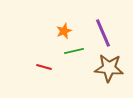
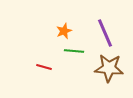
purple line: moved 2 px right
green line: rotated 18 degrees clockwise
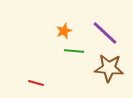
purple line: rotated 24 degrees counterclockwise
red line: moved 8 px left, 16 px down
